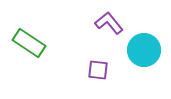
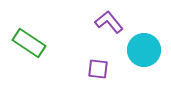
purple L-shape: moved 1 px up
purple square: moved 1 px up
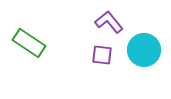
purple square: moved 4 px right, 14 px up
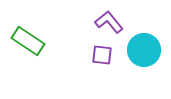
green rectangle: moved 1 px left, 2 px up
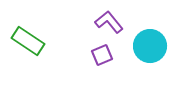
cyan circle: moved 6 px right, 4 px up
purple square: rotated 30 degrees counterclockwise
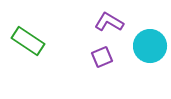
purple L-shape: rotated 20 degrees counterclockwise
purple square: moved 2 px down
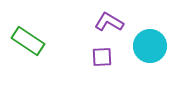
purple square: rotated 20 degrees clockwise
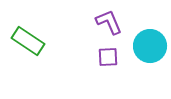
purple L-shape: rotated 36 degrees clockwise
purple square: moved 6 px right
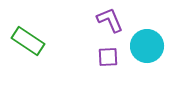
purple L-shape: moved 1 px right, 2 px up
cyan circle: moved 3 px left
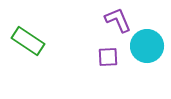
purple L-shape: moved 8 px right
